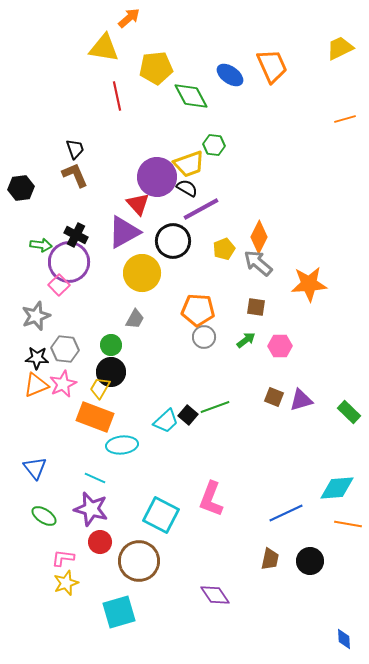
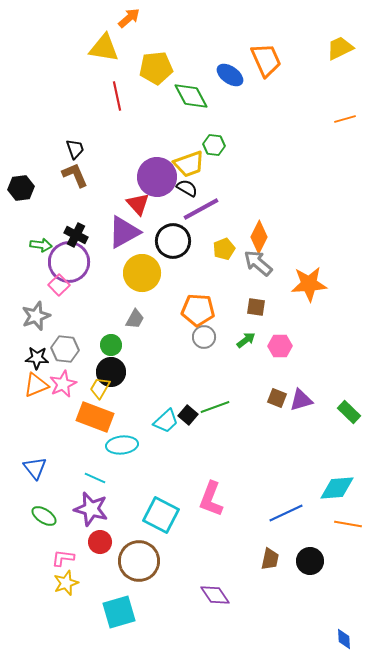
orange trapezoid at (272, 66): moved 6 px left, 6 px up
brown square at (274, 397): moved 3 px right, 1 px down
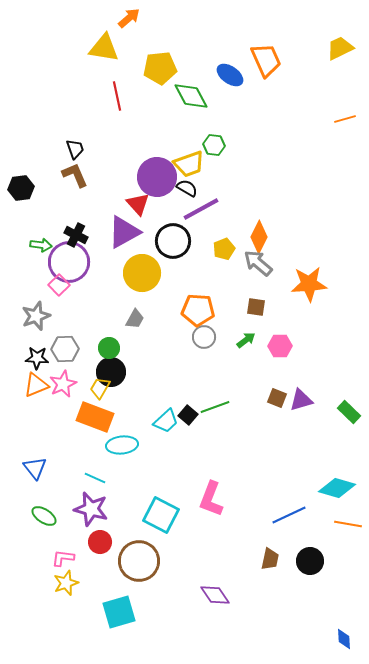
yellow pentagon at (156, 68): moved 4 px right
green circle at (111, 345): moved 2 px left, 3 px down
gray hexagon at (65, 349): rotated 8 degrees counterclockwise
cyan diamond at (337, 488): rotated 21 degrees clockwise
blue line at (286, 513): moved 3 px right, 2 px down
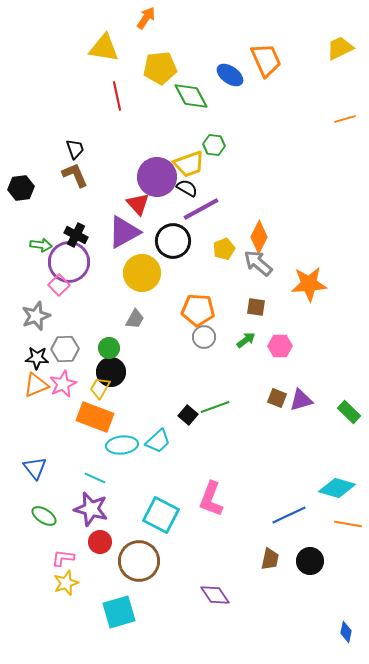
orange arrow at (129, 18): moved 17 px right; rotated 15 degrees counterclockwise
cyan trapezoid at (166, 421): moved 8 px left, 20 px down
blue diamond at (344, 639): moved 2 px right, 7 px up; rotated 15 degrees clockwise
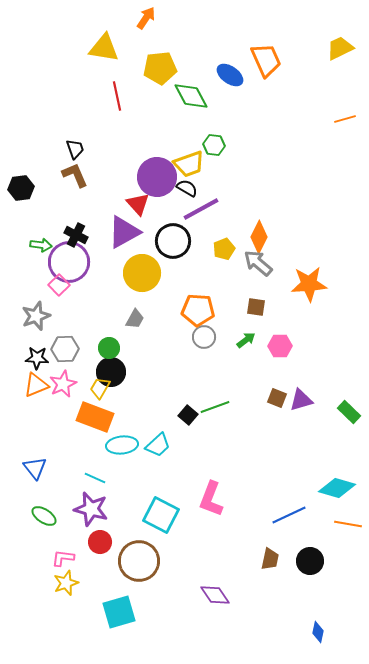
cyan trapezoid at (158, 441): moved 4 px down
blue diamond at (346, 632): moved 28 px left
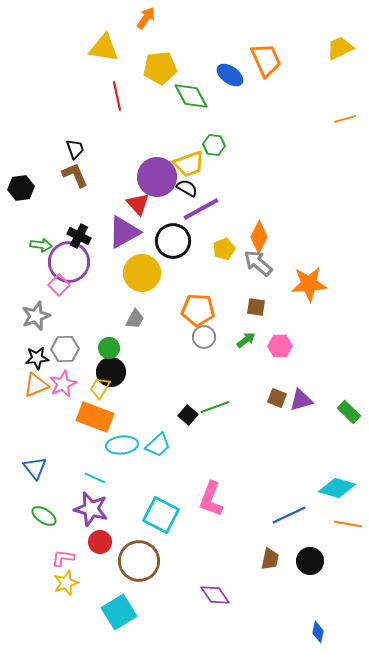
black cross at (76, 235): moved 3 px right, 1 px down
black star at (37, 358): rotated 10 degrees counterclockwise
cyan square at (119, 612): rotated 16 degrees counterclockwise
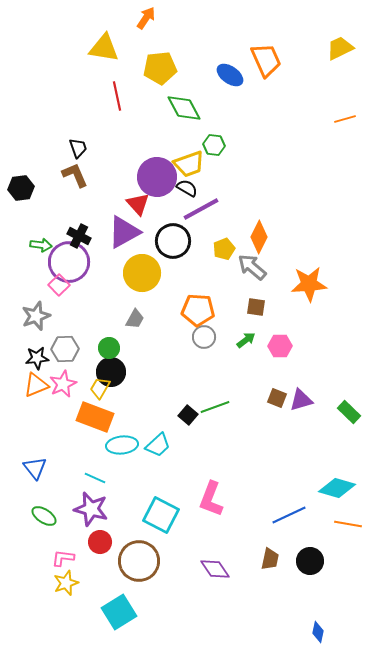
green diamond at (191, 96): moved 7 px left, 12 px down
black trapezoid at (75, 149): moved 3 px right, 1 px up
gray arrow at (258, 263): moved 6 px left, 4 px down
purple diamond at (215, 595): moved 26 px up
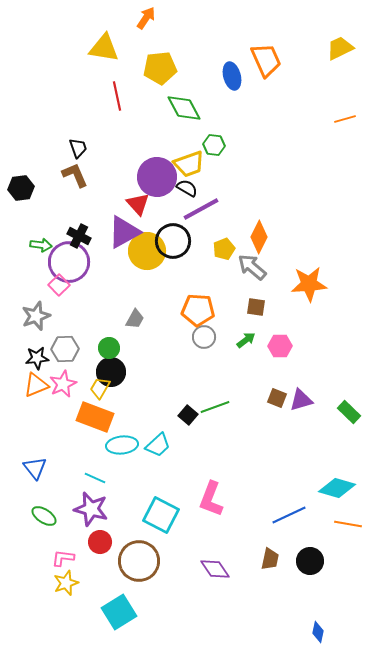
blue ellipse at (230, 75): moved 2 px right, 1 px down; rotated 40 degrees clockwise
yellow circle at (142, 273): moved 5 px right, 22 px up
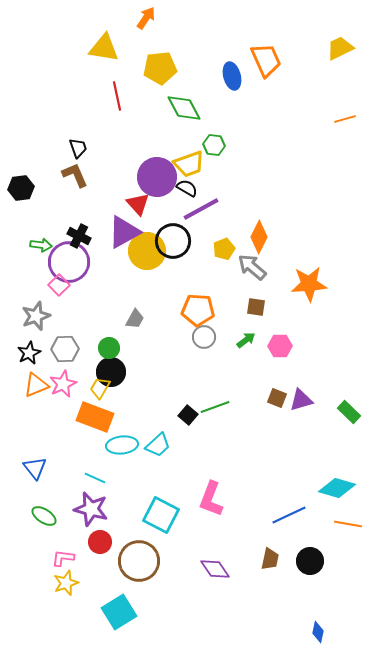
black star at (37, 358): moved 8 px left, 5 px up; rotated 20 degrees counterclockwise
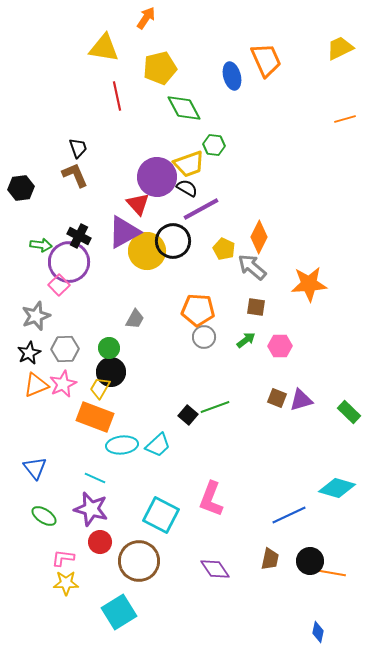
yellow pentagon at (160, 68): rotated 8 degrees counterclockwise
yellow pentagon at (224, 249): rotated 25 degrees counterclockwise
orange line at (348, 524): moved 16 px left, 49 px down
yellow star at (66, 583): rotated 20 degrees clockwise
